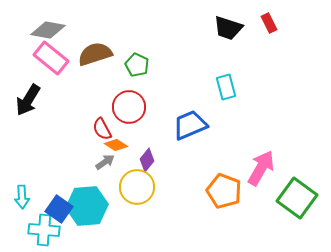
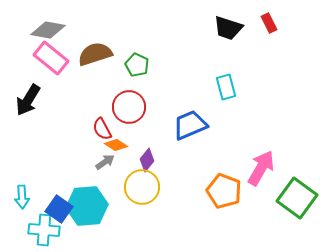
yellow circle: moved 5 px right
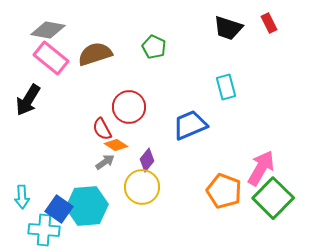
green pentagon: moved 17 px right, 18 px up
green square: moved 24 px left; rotated 9 degrees clockwise
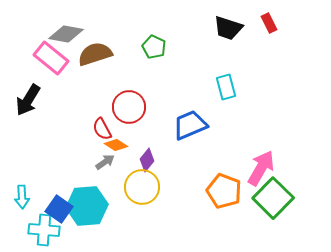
gray diamond: moved 18 px right, 4 px down
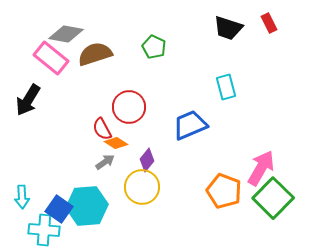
orange diamond: moved 2 px up
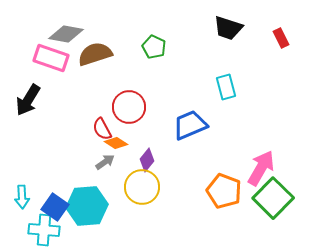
red rectangle: moved 12 px right, 15 px down
pink rectangle: rotated 20 degrees counterclockwise
blue square: moved 4 px left, 2 px up
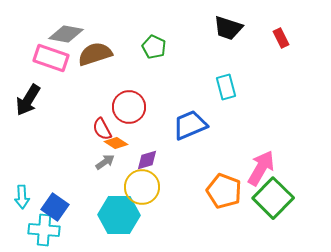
purple diamond: rotated 35 degrees clockwise
cyan hexagon: moved 32 px right, 9 px down; rotated 6 degrees clockwise
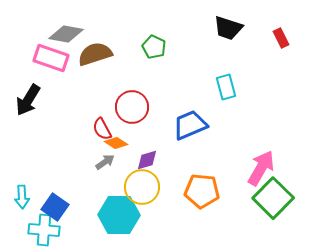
red circle: moved 3 px right
orange pentagon: moved 22 px left; rotated 16 degrees counterclockwise
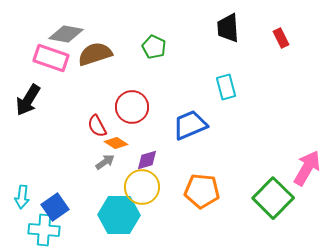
black trapezoid: rotated 68 degrees clockwise
red semicircle: moved 5 px left, 3 px up
pink arrow: moved 46 px right
cyan arrow: rotated 10 degrees clockwise
blue square: rotated 20 degrees clockwise
